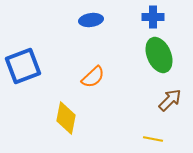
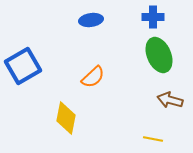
blue square: rotated 9 degrees counterclockwise
brown arrow: rotated 120 degrees counterclockwise
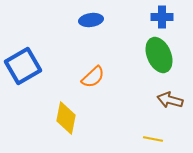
blue cross: moved 9 px right
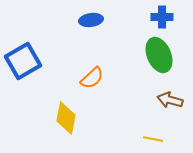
blue square: moved 5 px up
orange semicircle: moved 1 px left, 1 px down
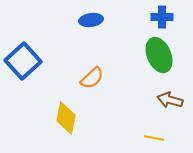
blue square: rotated 12 degrees counterclockwise
yellow line: moved 1 px right, 1 px up
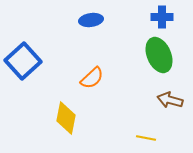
yellow line: moved 8 px left
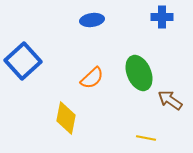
blue ellipse: moved 1 px right
green ellipse: moved 20 px left, 18 px down
brown arrow: rotated 20 degrees clockwise
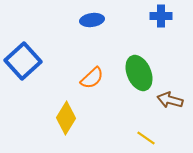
blue cross: moved 1 px left, 1 px up
brown arrow: rotated 20 degrees counterclockwise
yellow diamond: rotated 20 degrees clockwise
yellow line: rotated 24 degrees clockwise
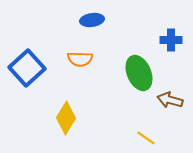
blue cross: moved 10 px right, 24 px down
blue square: moved 4 px right, 7 px down
orange semicircle: moved 12 px left, 19 px up; rotated 45 degrees clockwise
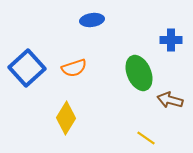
orange semicircle: moved 6 px left, 9 px down; rotated 20 degrees counterclockwise
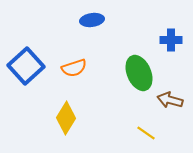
blue square: moved 1 px left, 2 px up
yellow line: moved 5 px up
